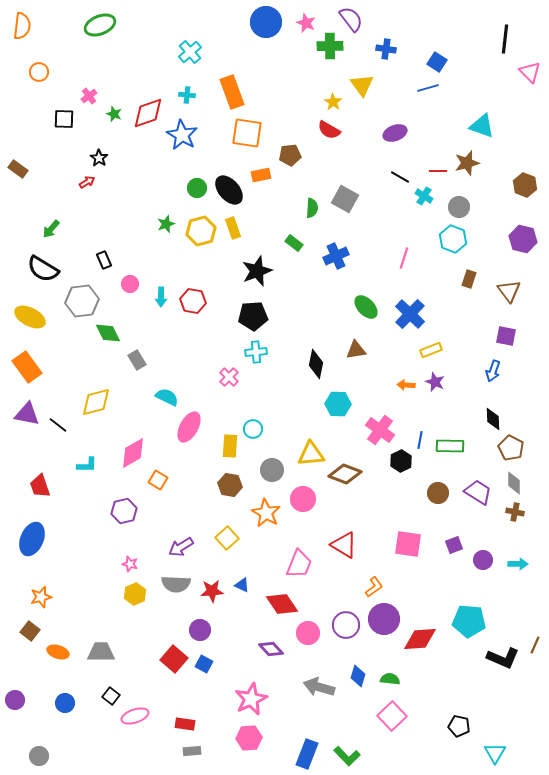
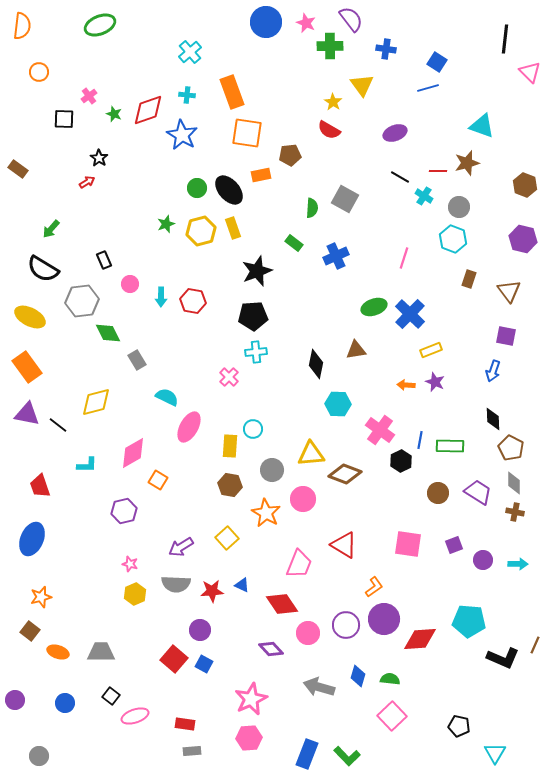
red diamond at (148, 113): moved 3 px up
green ellipse at (366, 307): moved 8 px right; rotated 65 degrees counterclockwise
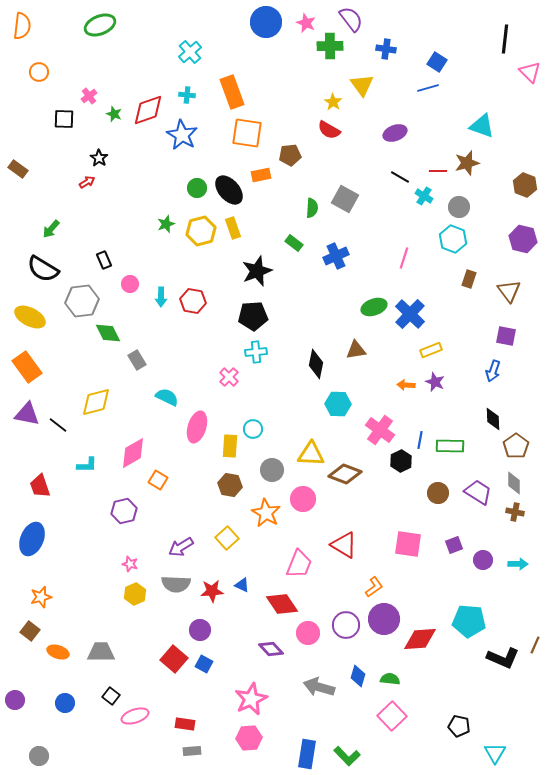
pink ellipse at (189, 427): moved 8 px right; rotated 12 degrees counterclockwise
brown pentagon at (511, 448): moved 5 px right, 2 px up; rotated 10 degrees clockwise
yellow triangle at (311, 454): rotated 8 degrees clockwise
blue rectangle at (307, 754): rotated 12 degrees counterclockwise
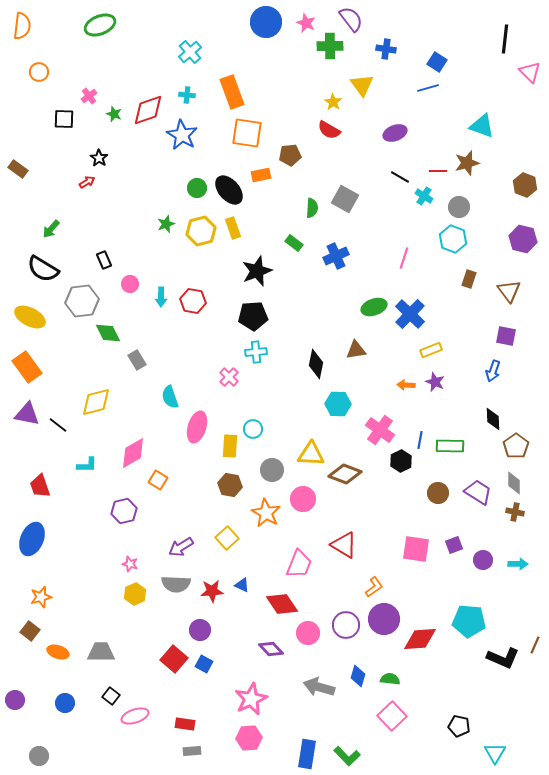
cyan semicircle at (167, 397): moved 3 px right; rotated 135 degrees counterclockwise
pink square at (408, 544): moved 8 px right, 5 px down
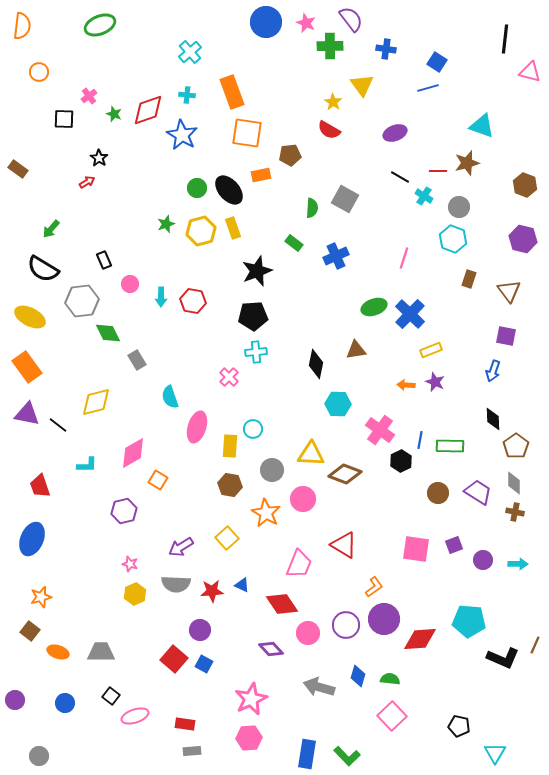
pink triangle at (530, 72): rotated 30 degrees counterclockwise
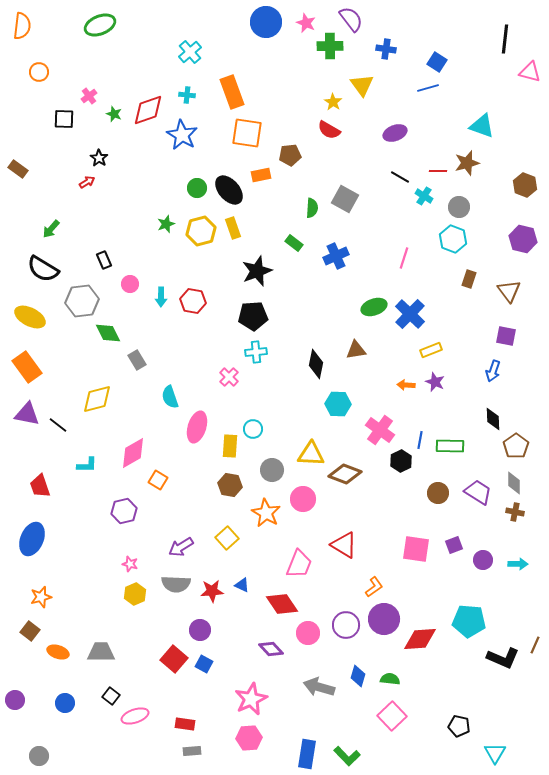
yellow diamond at (96, 402): moved 1 px right, 3 px up
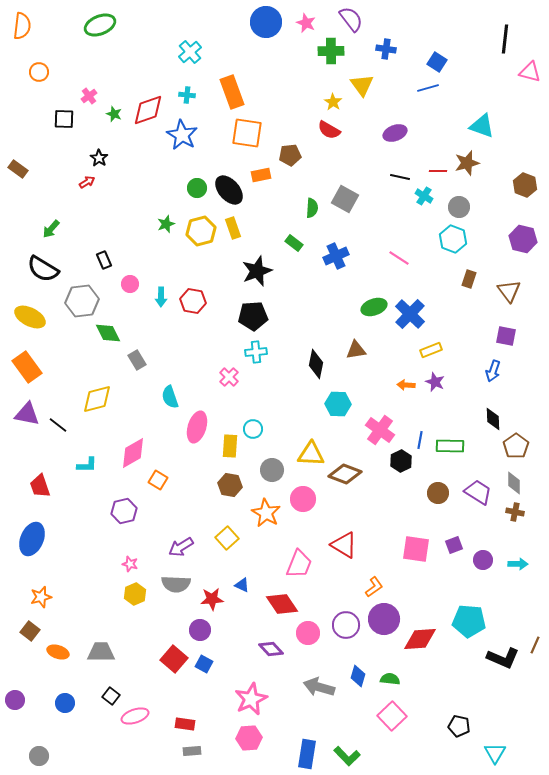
green cross at (330, 46): moved 1 px right, 5 px down
black line at (400, 177): rotated 18 degrees counterclockwise
pink line at (404, 258): moved 5 px left; rotated 75 degrees counterclockwise
red star at (212, 591): moved 8 px down
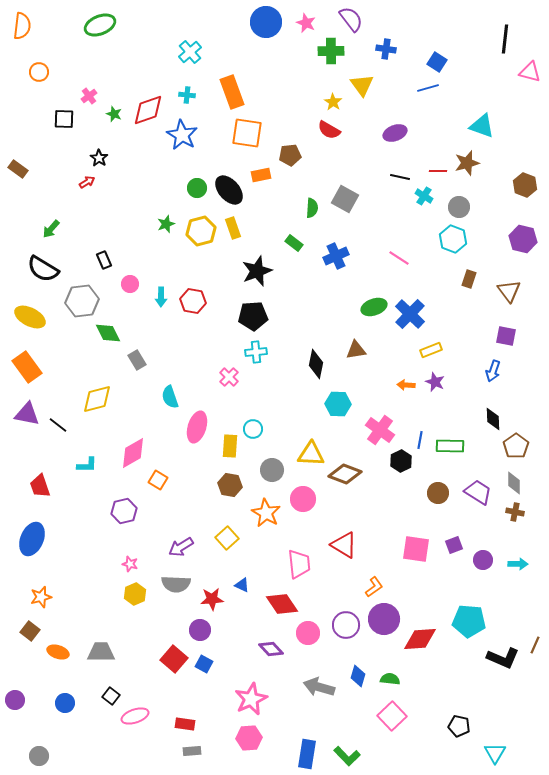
pink trapezoid at (299, 564): rotated 28 degrees counterclockwise
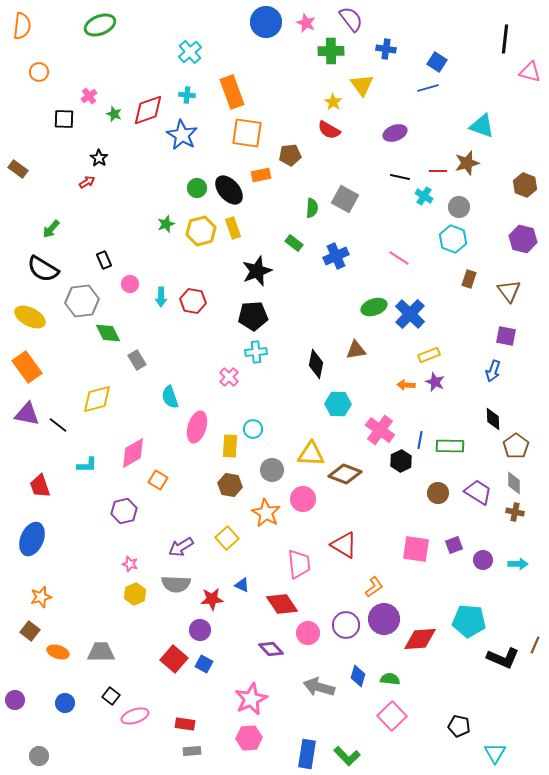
yellow rectangle at (431, 350): moved 2 px left, 5 px down
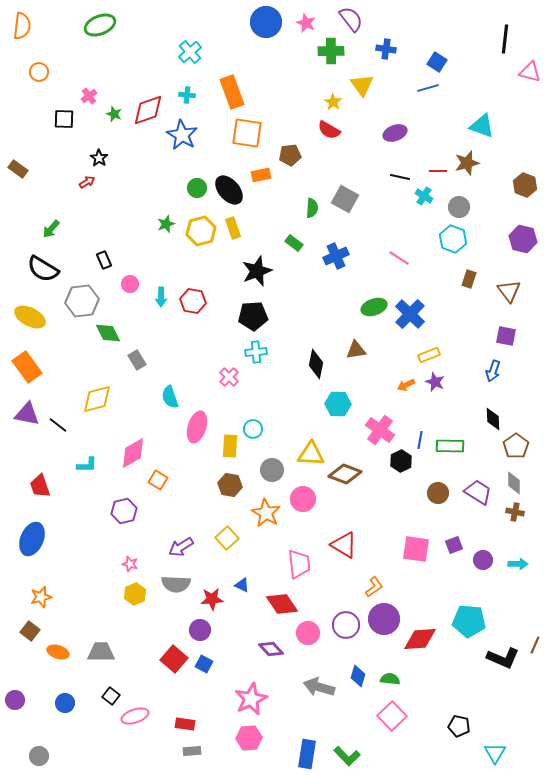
orange arrow at (406, 385): rotated 30 degrees counterclockwise
